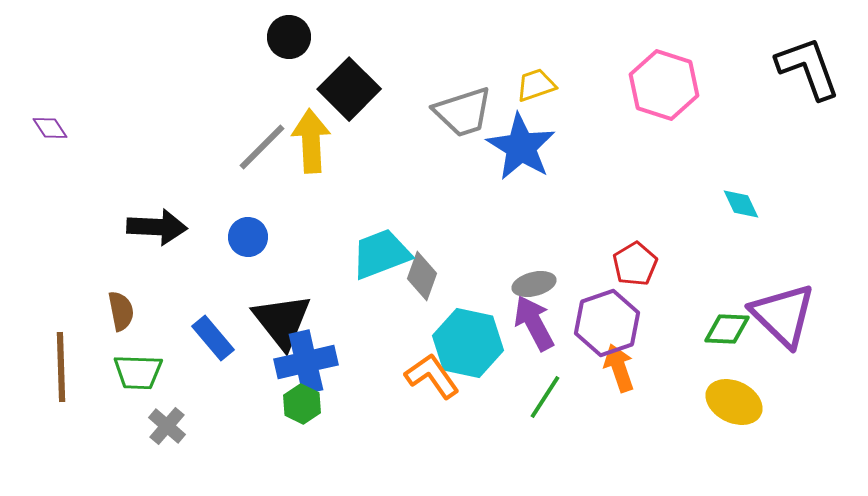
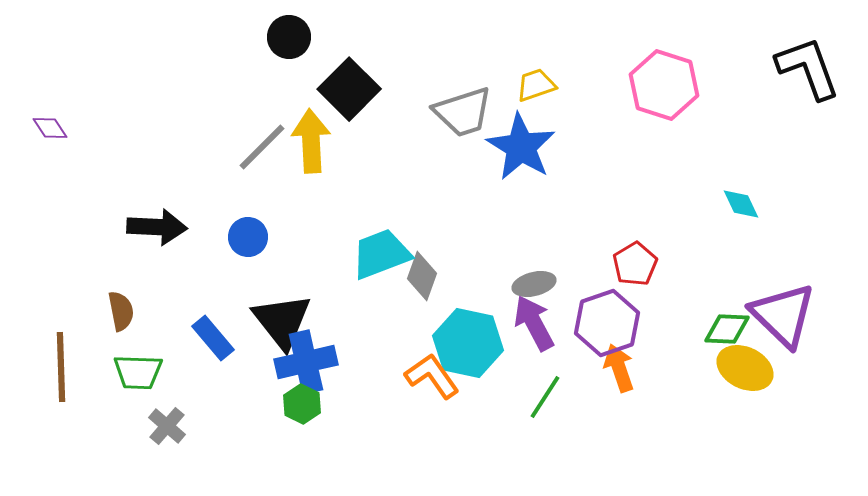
yellow ellipse: moved 11 px right, 34 px up
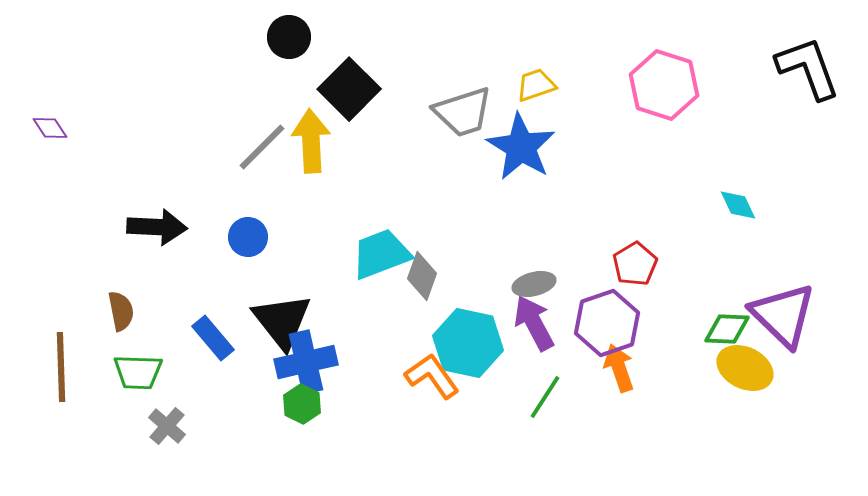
cyan diamond: moved 3 px left, 1 px down
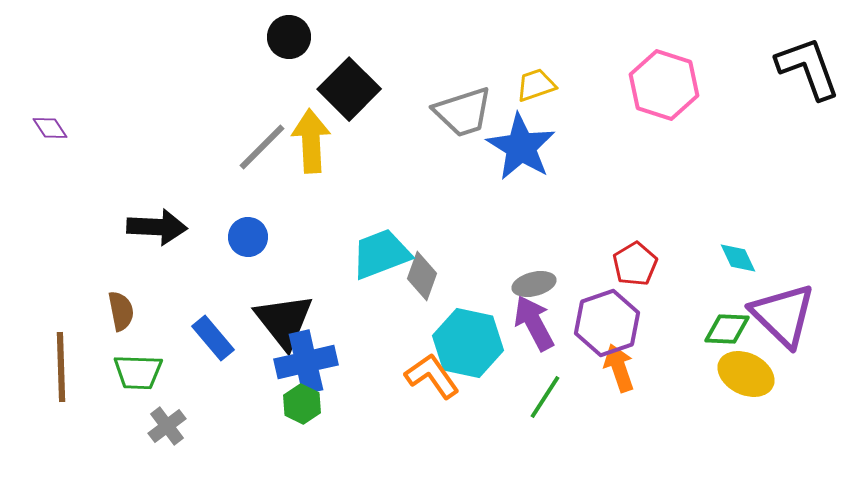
cyan diamond: moved 53 px down
black triangle: moved 2 px right
yellow ellipse: moved 1 px right, 6 px down
gray cross: rotated 12 degrees clockwise
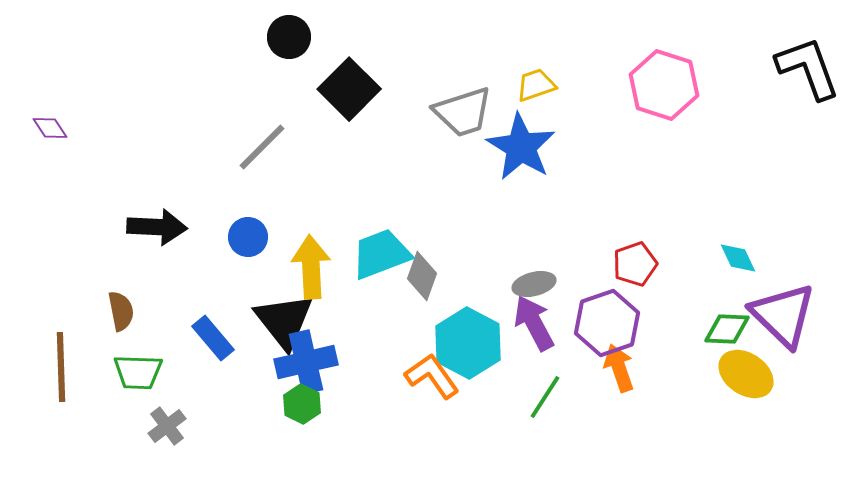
yellow arrow: moved 126 px down
red pentagon: rotated 12 degrees clockwise
cyan hexagon: rotated 16 degrees clockwise
yellow ellipse: rotated 8 degrees clockwise
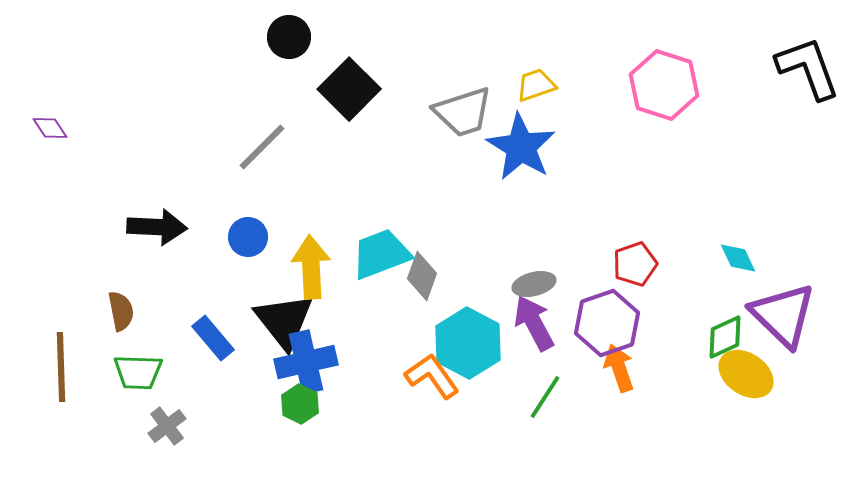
green diamond: moved 2 px left, 8 px down; rotated 27 degrees counterclockwise
green hexagon: moved 2 px left
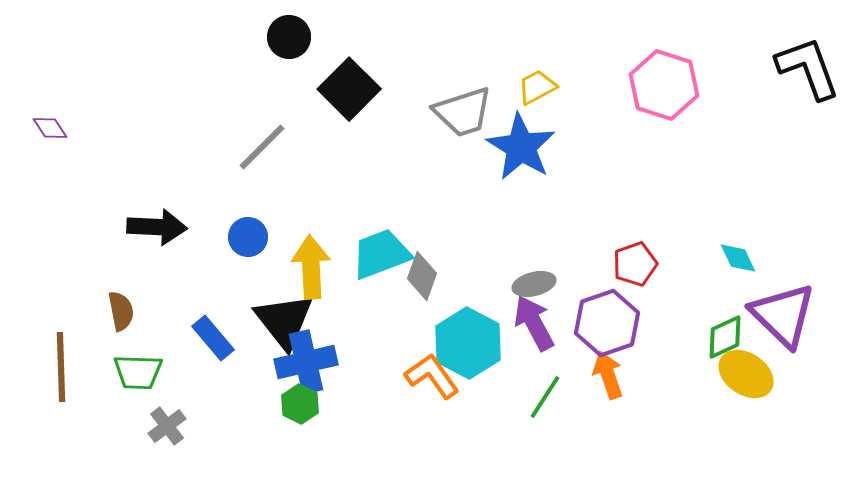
yellow trapezoid: moved 1 px right, 2 px down; rotated 9 degrees counterclockwise
orange arrow: moved 11 px left, 7 px down
